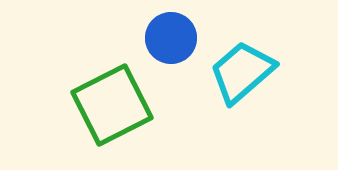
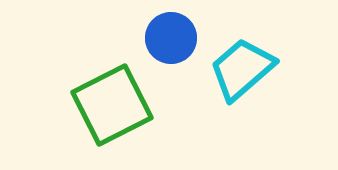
cyan trapezoid: moved 3 px up
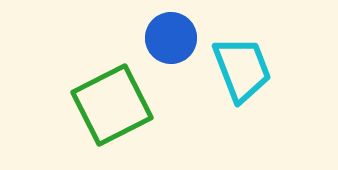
cyan trapezoid: rotated 110 degrees clockwise
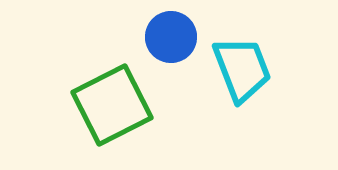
blue circle: moved 1 px up
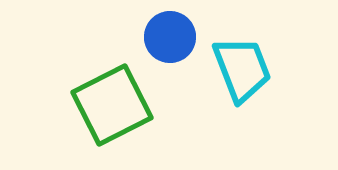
blue circle: moved 1 px left
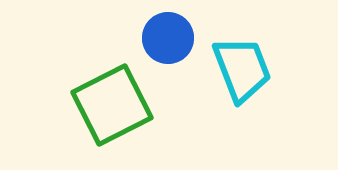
blue circle: moved 2 px left, 1 px down
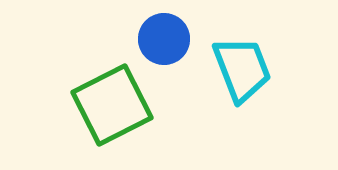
blue circle: moved 4 px left, 1 px down
